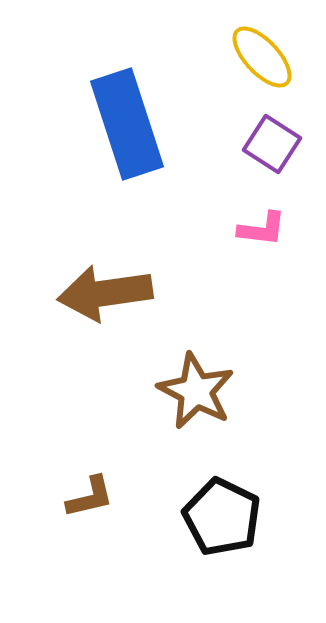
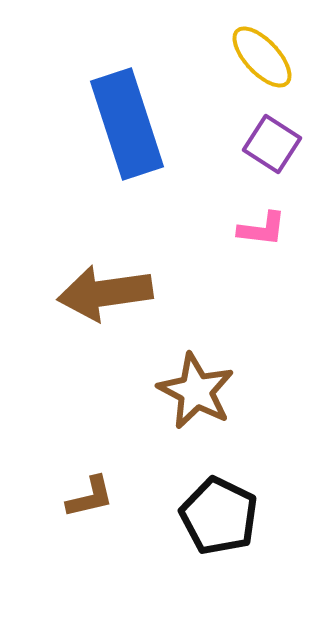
black pentagon: moved 3 px left, 1 px up
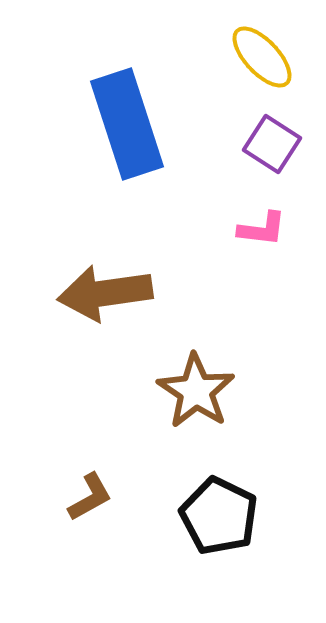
brown star: rotated 6 degrees clockwise
brown L-shape: rotated 16 degrees counterclockwise
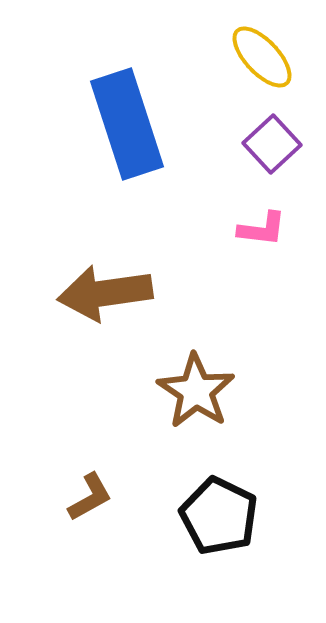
purple square: rotated 14 degrees clockwise
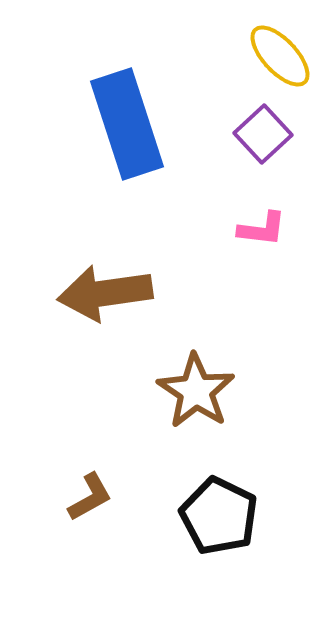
yellow ellipse: moved 18 px right, 1 px up
purple square: moved 9 px left, 10 px up
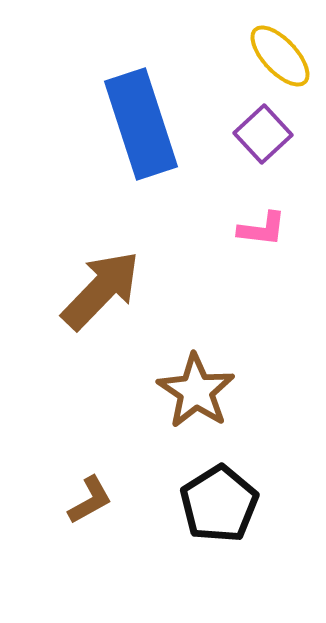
blue rectangle: moved 14 px right
brown arrow: moved 4 px left, 3 px up; rotated 142 degrees clockwise
brown L-shape: moved 3 px down
black pentagon: moved 12 px up; rotated 14 degrees clockwise
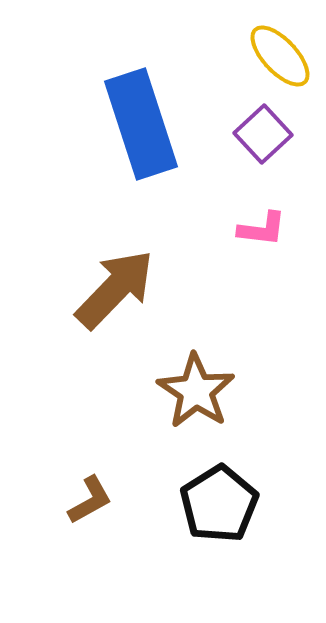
brown arrow: moved 14 px right, 1 px up
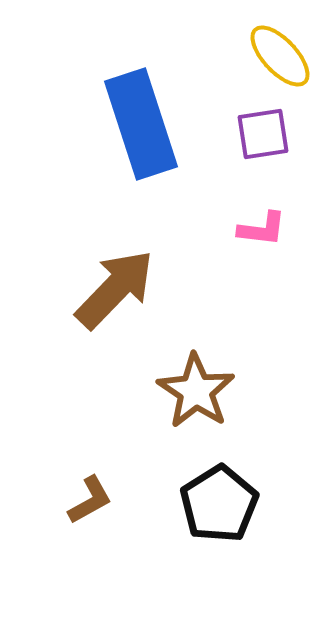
purple square: rotated 34 degrees clockwise
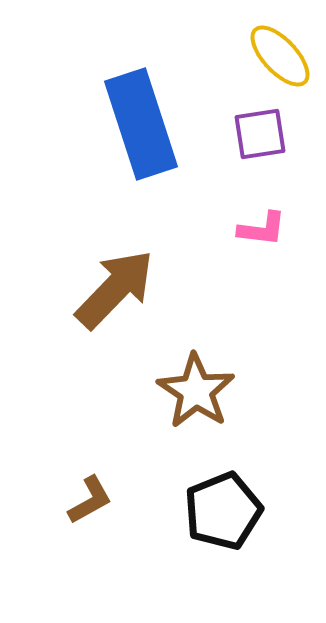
purple square: moved 3 px left
black pentagon: moved 4 px right, 7 px down; rotated 10 degrees clockwise
